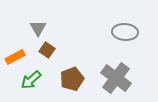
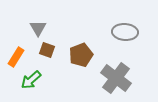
brown square: rotated 14 degrees counterclockwise
orange rectangle: moved 1 px right; rotated 30 degrees counterclockwise
brown pentagon: moved 9 px right, 24 px up
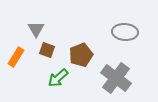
gray triangle: moved 2 px left, 1 px down
green arrow: moved 27 px right, 2 px up
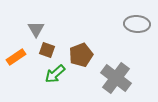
gray ellipse: moved 12 px right, 8 px up
orange rectangle: rotated 24 degrees clockwise
green arrow: moved 3 px left, 4 px up
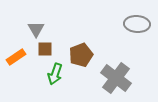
brown square: moved 2 px left, 1 px up; rotated 21 degrees counterclockwise
green arrow: rotated 30 degrees counterclockwise
